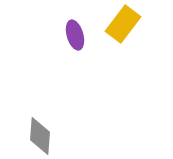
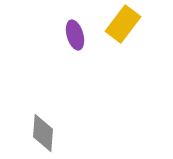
gray diamond: moved 3 px right, 3 px up
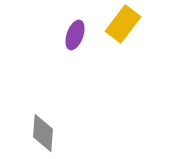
purple ellipse: rotated 36 degrees clockwise
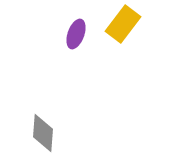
purple ellipse: moved 1 px right, 1 px up
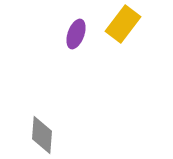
gray diamond: moved 1 px left, 2 px down
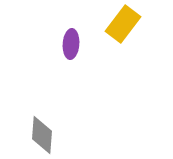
purple ellipse: moved 5 px left, 10 px down; rotated 16 degrees counterclockwise
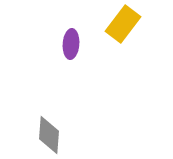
gray diamond: moved 7 px right
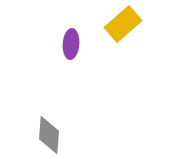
yellow rectangle: rotated 12 degrees clockwise
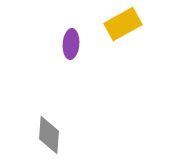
yellow rectangle: rotated 12 degrees clockwise
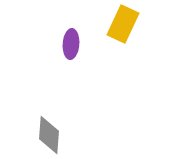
yellow rectangle: rotated 36 degrees counterclockwise
